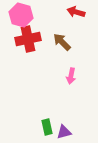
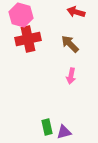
brown arrow: moved 8 px right, 2 px down
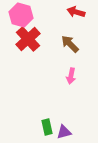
red cross: rotated 30 degrees counterclockwise
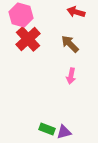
green rectangle: moved 2 px down; rotated 56 degrees counterclockwise
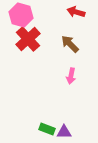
purple triangle: rotated 14 degrees clockwise
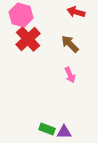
pink arrow: moved 1 px left, 1 px up; rotated 35 degrees counterclockwise
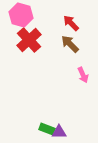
red arrow: moved 5 px left, 11 px down; rotated 30 degrees clockwise
red cross: moved 1 px right, 1 px down
pink arrow: moved 13 px right
purple triangle: moved 5 px left
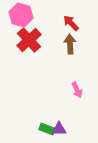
brown arrow: rotated 42 degrees clockwise
pink arrow: moved 6 px left, 15 px down
purple triangle: moved 3 px up
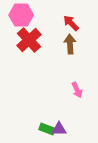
pink hexagon: rotated 15 degrees counterclockwise
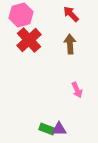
pink hexagon: rotated 15 degrees counterclockwise
red arrow: moved 9 px up
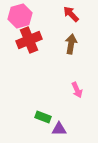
pink hexagon: moved 1 px left, 1 px down
red cross: rotated 20 degrees clockwise
brown arrow: moved 1 px right; rotated 12 degrees clockwise
green rectangle: moved 4 px left, 12 px up
